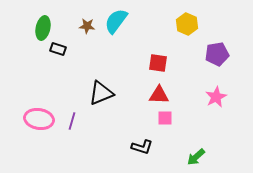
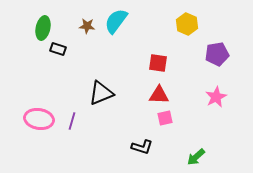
pink square: rotated 14 degrees counterclockwise
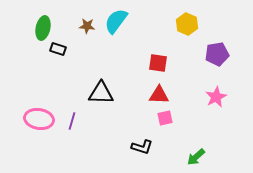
black triangle: rotated 24 degrees clockwise
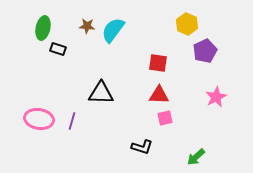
cyan semicircle: moved 3 px left, 9 px down
purple pentagon: moved 12 px left, 3 px up; rotated 15 degrees counterclockwise
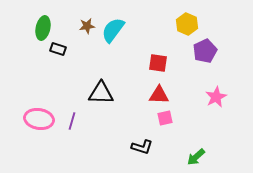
brown star: rotated 14 degrees counterclockwise
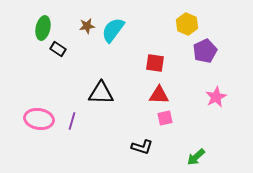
black rectangle: rotated 14 degrees clockwise
red square: moved 3 px left
